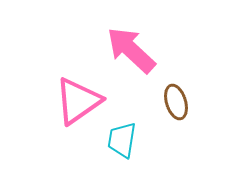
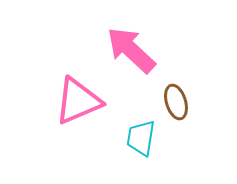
pink triangle: rotated 12 degrees clockwise
cyan trapezoid: moved 19 px right, 2 px up
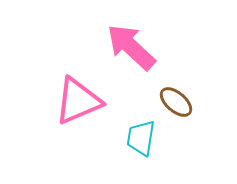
pink arrow: moved 3 px up
brown ellipse: rotated 32 degrees counterclockwise
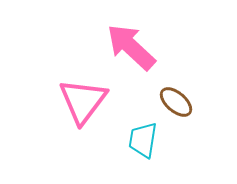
pink triangle: moved 5 px right; rotated 30 degrees counterclockwise
cyan trapezoid: moved 2 px right, 2 px down
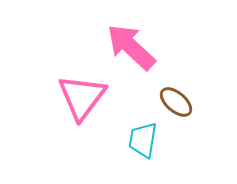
pink triangle: moved 1 px left, 4 px up
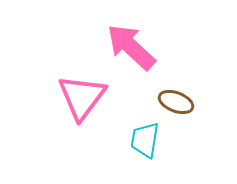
brown ellipse: rotated 20 degrees counterclockwise
cyan trapezoid: moved 2 px right
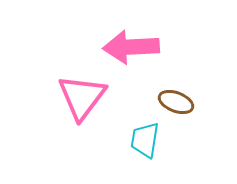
pink arrow: rotated 46 degrees counterclockwise
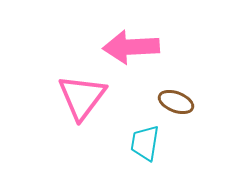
cyan trapezoid: moved 3 px down
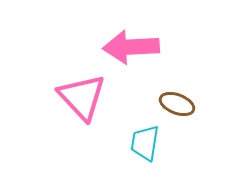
pink triangle: rotated 20 degrees counterclockwise
brown ellipse: moved 1 px right, 2 px down
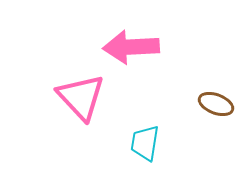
pink triangle: moved 1 px left
brown ellipse: moved 39 px right
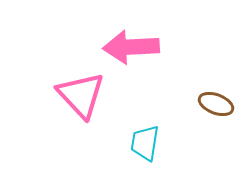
pink triangle: moved 2 px up
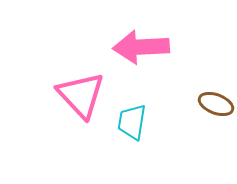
pink arrow: moved 10 px right
cyan trapezoid: moved 13 px left, 21 px up
